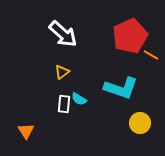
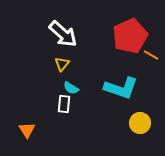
yellow triangle: moved 8 px up; rotated 14 degrees counterclockwise
cyan semicircle: moved 8 px left, 11 px up
orange triangle: moved 1 px right, 1 px up
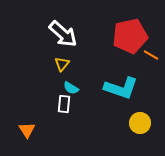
red pentagon: rotated 12 degrees clockwise
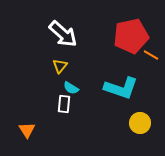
red pentagon: moved 1 px right
yellow triangle: moved 2 px left, 2 px down
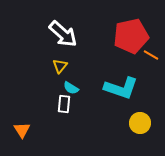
orange triangle: moved 5 px left
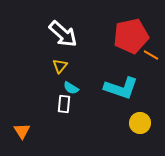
orange triangle: moved 1 px down
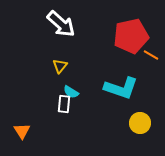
white arrow: moved 2 px left, 10 px up
cyan semicircle: moved 4 px down
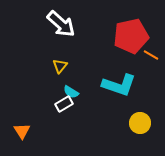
cyan L-shape: moved 2 px left, 3 px up
white rectangle: rotated 54 degrees clockwise
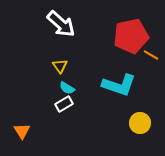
yellow triangle: rotated 14 degrees counterclockwise
cyan semicircle: moved 4 px left, 4 px up
